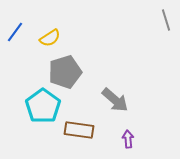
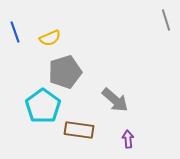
blue line: rotated 55 degrees counterclockwise
yellow semicircle: rotated 10 degrees clockwise
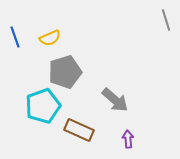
blue line: moved 5 px down
cyan pentagon: rotated 16 degrees clockwise
brown rectangle: rotated 16 degrees clockwise
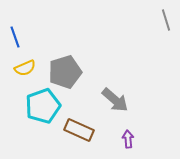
yellow semicircle: moved 25 px left, 30 px down
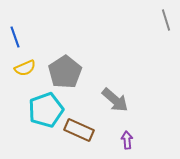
gray pentagon: rotated 16 degrees counterclockwise
cyan pentagon: moved 3 px right, 4 px down
purple arrow: moved 1 px left, 1 px down
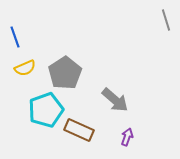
gray pentagon: moved 1 px down
purple arrow: moved 3 px up; rotated 24 degrees clockwise
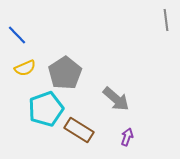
gray line: rotated 10 degrees clockwise
blue line: moved 2 px right, 2 px up; rotated 25 degrees counterclockwise
gray arrow: moved 1 px right, 1 px up
cyan pentagon: moved 1 px up
brown rectangle: rotated 8 degrees clockwise
